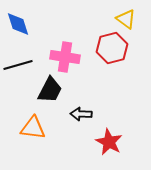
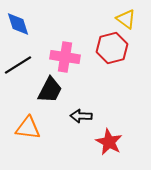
black line: rotated 16 degrees counterclockwise
black arrow: moved 2 px down
orange triangle: moved 5 px left
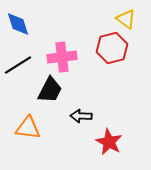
pink cross: moved 3 px left; rotated 16 degrees counterclockwise
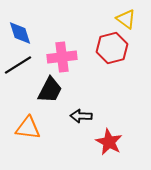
blue diamond: moved 2 px right, 9 px down
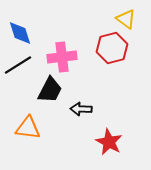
black arrow: moved 7 px up
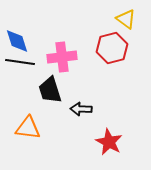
blue diamond: moved 3 px left, 8 px down
black line: moved 2 px right, 3 px up; rotated 40 degrees clockwise
black trapezoid: rotated 136 degrees clockwise
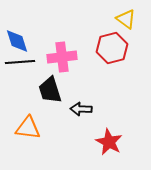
black line: rotated 12 degrees counterclockwise
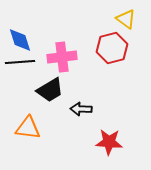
blue diamond: moved 3 px right, 1 px up
black trapezoid: rotated 104 degrees counterclockwise
red star: rotated 24 degrees counterclockwise
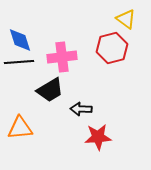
black line: moved 1 px left
orange triangle: moved 8 px left; rotated 12 degrees counterclockwise
red star: moved 11 px left, 5 px up; rotated 8 degrees counterclockwise
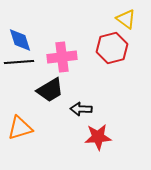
orange triangle: rotated 12 degrees counterclockwise
